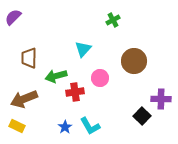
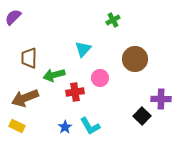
brown circle: moved 1 px right, 2 px up
green arrow: moved 2 px left, 1 px up
brown arrow: moved 1 px right, 1 px up
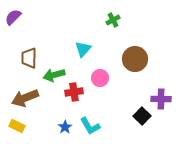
red cross: moved 1 px left
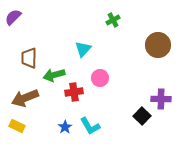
brown circle: moved 23 px right, 14 px up
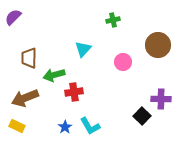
green cross: rotated 16 degrees clockwise
pink circle: moved 23 px right, 16 px up
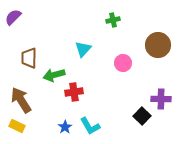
pink circle: moved 1 px down
brown arrow: moved 4 px left, 2 px down; rotated 80 degrees clockwise
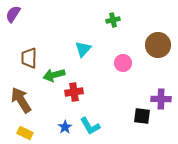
purple semicircle: moved 3 px up; rotated 12 degrees counterclockwise
black square: rotated 36 degrees counterclockwise
yellow rectangle: moved 8 px right, 7 px down
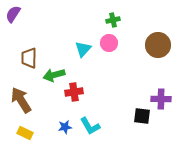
pink circle: moved 14 px left, 20 px up
blue star: rotated 24 degrees clockwise
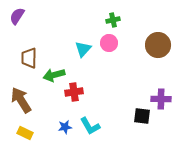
purple semicircle: moved 4 px right, 2 px down
